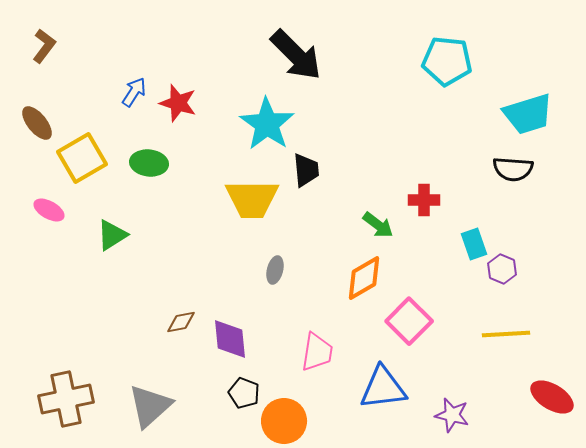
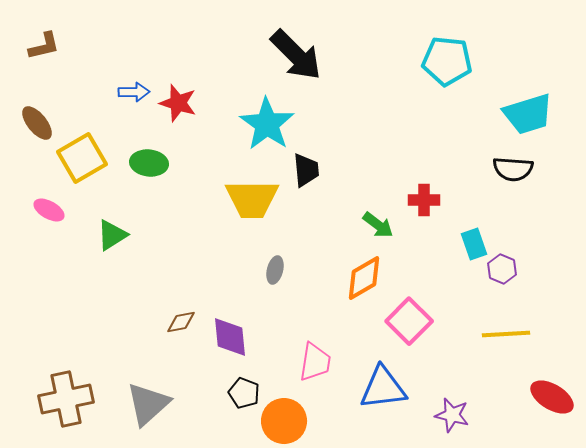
brown L-shape: rotated 40 degrees clockwise
blue arrow: rotated 56 degrees clockwise
purple diamond: moved 2 px up
pink trapezoid: moved 2 px left, 10 px down
gray triangle: moved 2 px left, 2 px up
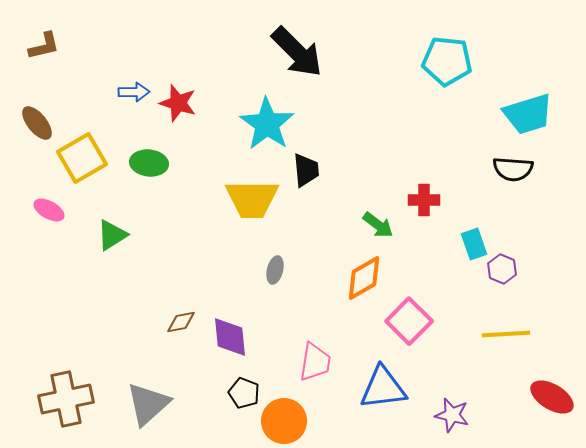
black arrow: moved 1 px right, 3 px up
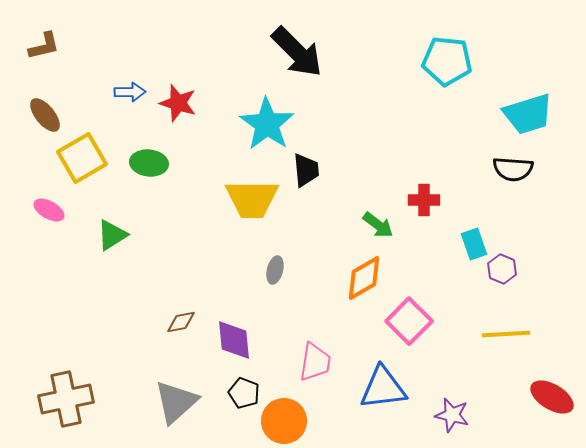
blue arrow: moved 4 px left
brown ellipse: moved 8 px right, 8 px up
purple diamond: moved 4 px right, 3 px down
gray triangle: moved 28 px right, 2 px up
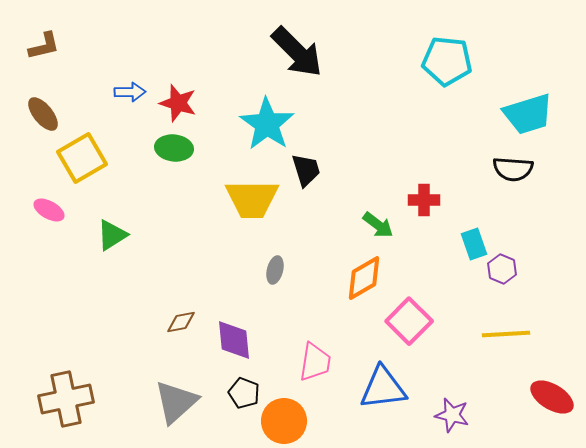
brown ellipse: moved 2 px left, 1 px up
green ellipse: moved 25 px right, 15 px up
black trapezoid: rotated 12 degrees counterclockwise
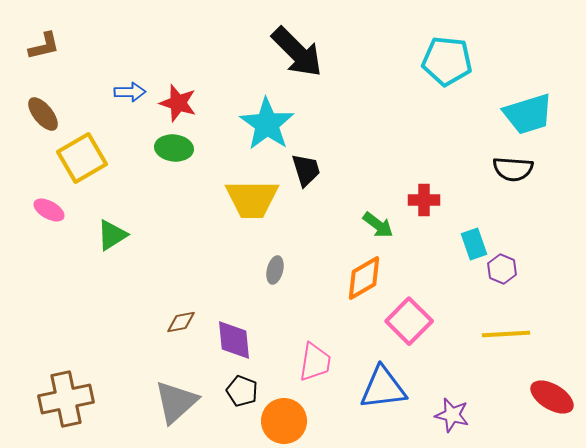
black pentagon: moved 2 px left, 2 px up
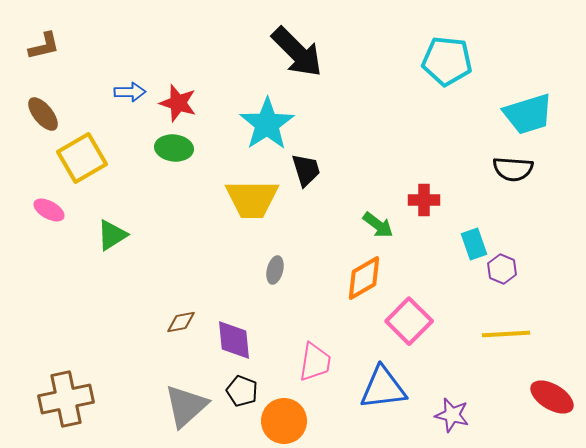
cyan star: rotated 4 degrees clockwise
gray triangle: moved 10 px right, 4 px down
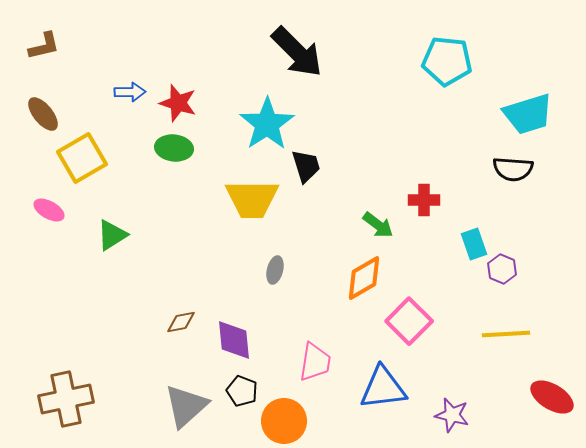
black trapezoid: moved 4 px up
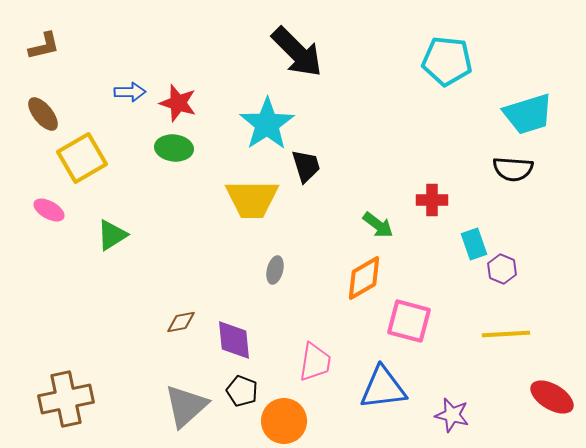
red cross: moved 8 px right
pink square: rotated 30 degrees counterclockwise
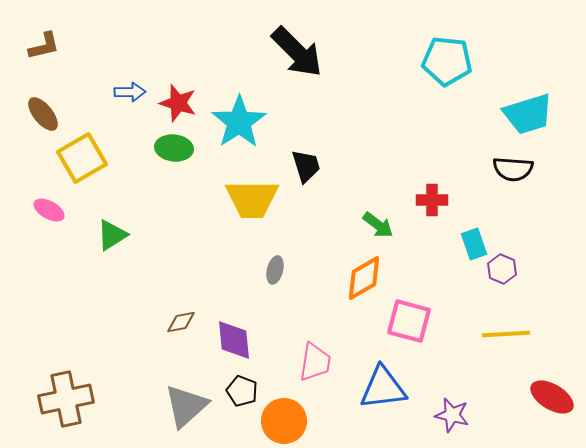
cyan star: moved 28 px left, 2 px up
